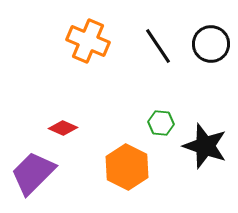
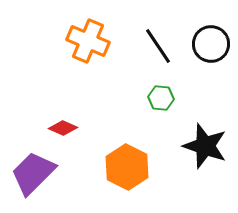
green hexagon: moved 25 px up
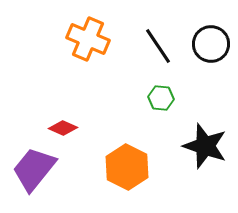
orange cross: moved 2 px up
purple trapezoid: moved 1 px right, 4 px up; rotated 6 degrees counterclockwise
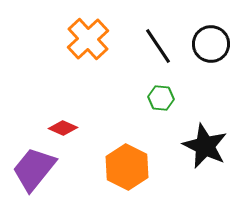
orange cross: rotated 24 degrees clockwise
black star: rotated 6 degrees clockwise
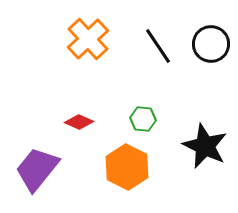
green hexagon: moved 18 px left, 21 px down
red diamond: moved 16 px right, 6 px up
purple trapezoid: moved 3 px right
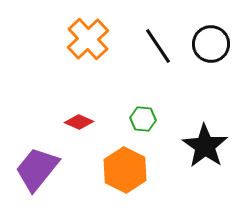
black star: rotated 9 degrees clockwise
orange hexagon: moved 2 px left, 3 px down
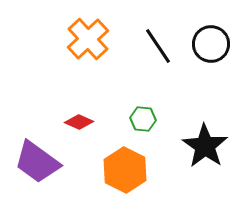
purple trapezoid: moved 7 px up; rotated 93 degrees counterclockwise
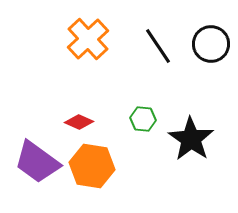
black star: moved 14 px left, 7 px up
orange hexagon: moved 33 px left, 4 px up; rotated 18 degrees counterclockwise
